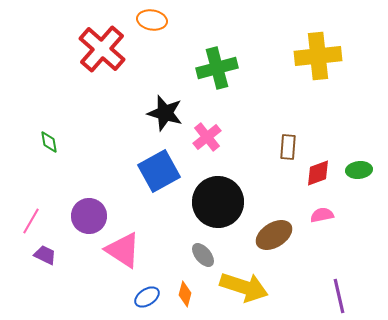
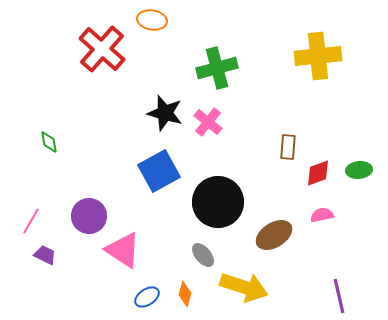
pink cross: moved 1 px right, 15 px up; rotated 12 degrees counterclockwise
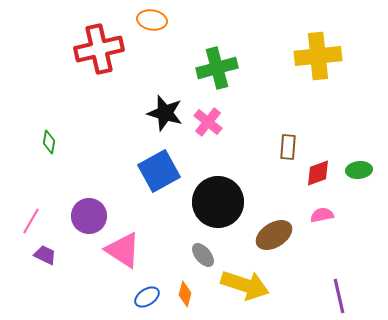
red cross: moved 3 px left; rotated 36 degrees clockwise
green diamond: rotated 20 degrees clockwise
yellow arrow: moved 1 px right, 2 px up
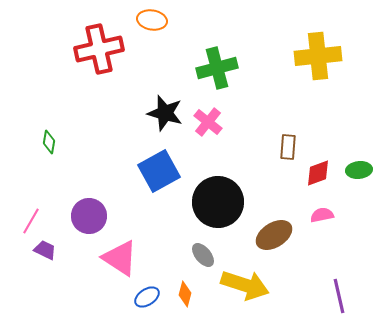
pink triangle: moved 3 px left, 8 px down
purple trapezoid: moved 5 px up
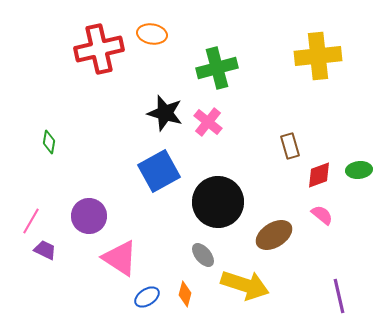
orange ellipse: moved 14 px down
brown rectangle: moved 2 px right, 1 px up; rotated 20 degrees counterclockwise
red diamond: moved 1 px right, 2 px down
pink semicircle: rotated 50 degrees clockwise
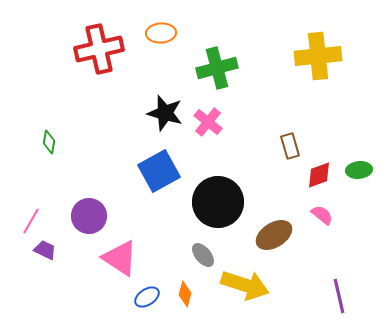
orange ellipse: moved 9 px right, 1 px up; rotated 12 degrees counterclockwise
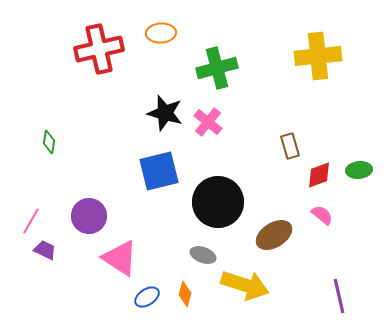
blue square: rotated 15 degrees clockwise
gray ellipse: rotated 30 degrees counterclockwise
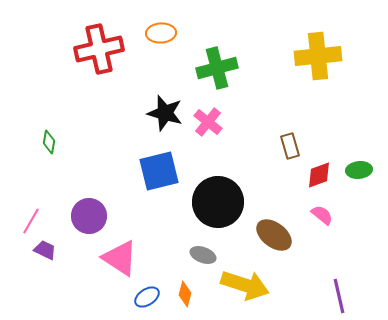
brown ellipse: rotated 69 degrees clockwise
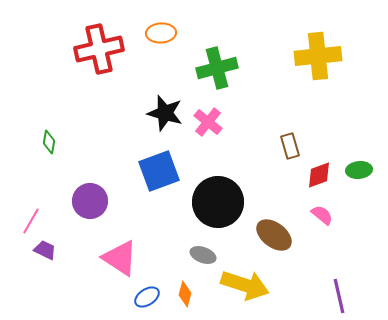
blue square: rotated 6 degrees counterclockwise
purple circle: moved 1 px right, 15 px up
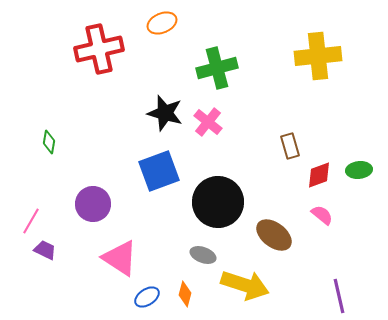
orange ellipse: moved 1 px right, 10 px up; rotated 20 degrees counterclockwise
purple circle: moved 3 px right, 3 px down
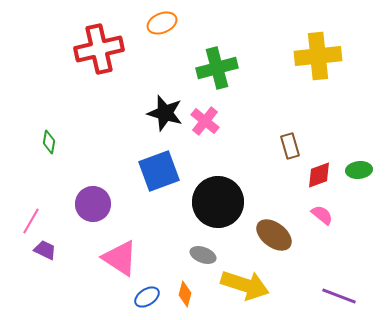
pink cross: moved 3 px left, 1 px up
purple line: rotated 56 degrees counterclockwise
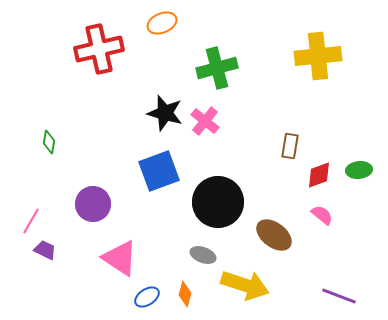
brown rectangle: rotated 25 degrees clockwise
